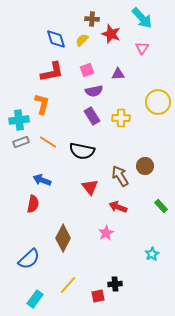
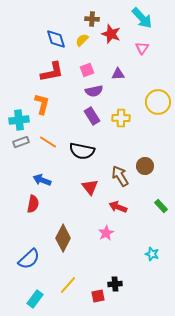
cyan star: rotated 24 degrees counterclockwise
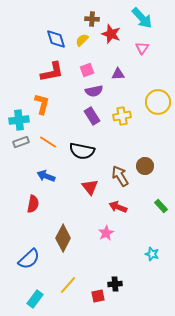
yellow cross: moved 1 px right, 2 px up; rotated 12 degrees counterclockwise
blue arrow: moved 4 px right, 4 px up
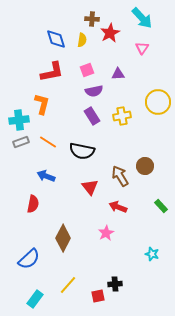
red star: moved 1 px left, 1 px up; rotated 24 degrees clockwise
yellow semicircle: rotated 144 degrees clockwise
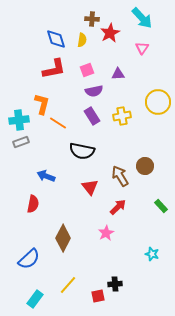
red L-shape: moved 2 px right, 3 px up
orange line: moved 10 px right, 19 px up
red arrow: rotated 114 degrees clockwise
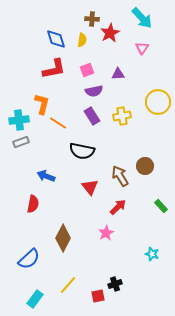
black cross: rotated 16 degrees counterclockwise
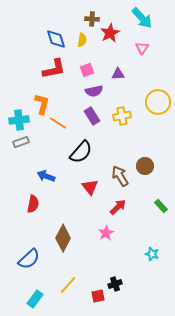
black semicircle: moved 1 px left, 1 px down; rotated 60 degrees counterclockwise
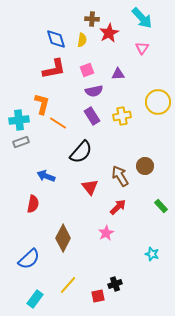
red star: moved 1 px left
